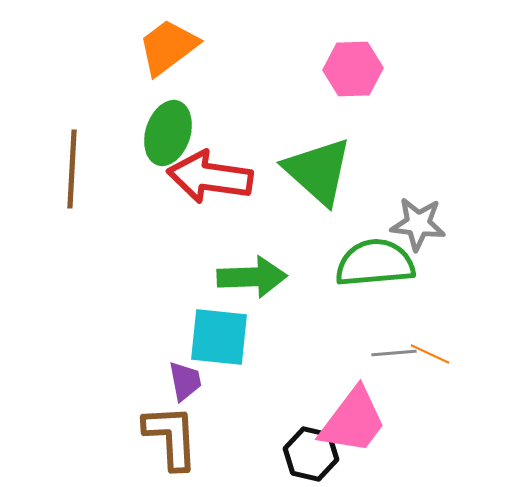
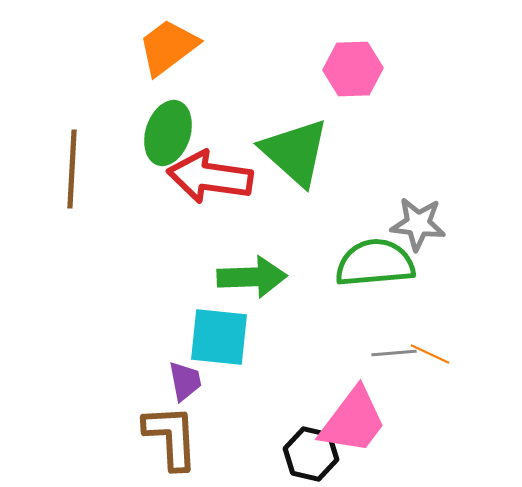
green triangle: moved 23 px left, 19 px up
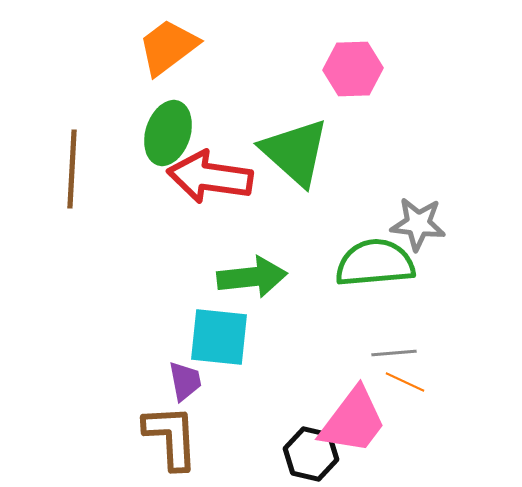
green arrow: rotated 4 degrees counterclockwise
orange line: moved 25 px left, 28 px down
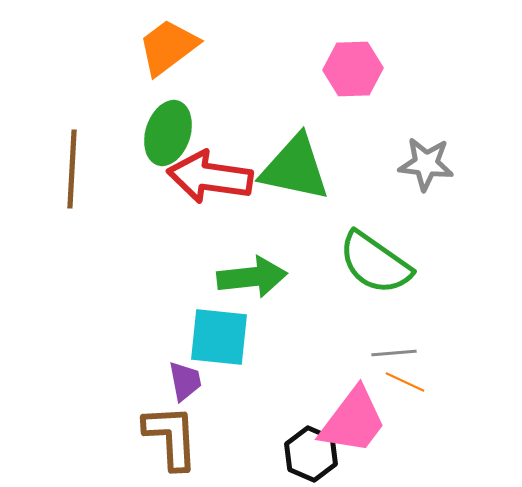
green triangle: moved 16 px down; rotated 30 degrees counterclockwise
gray star: moved 8 px right, 60 px up
green semicircle: rotated 140 degrees counterclockwise
black hexagon: rotated 10 degrees clockwise
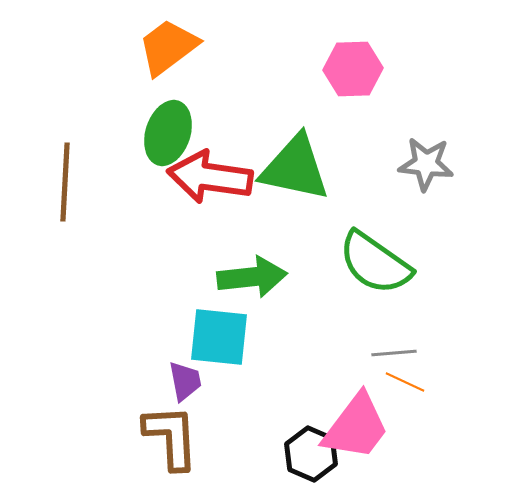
brown line: moved 7 px left, 13 px down
pink trapezoid: moved 3 px right, 6 px down
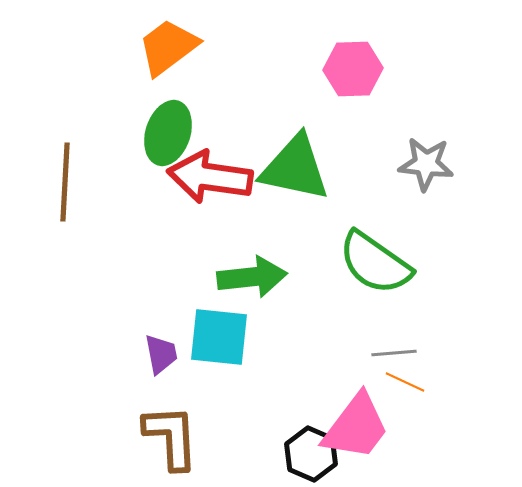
purple trapezoid: moved 24 px left, 27 px up
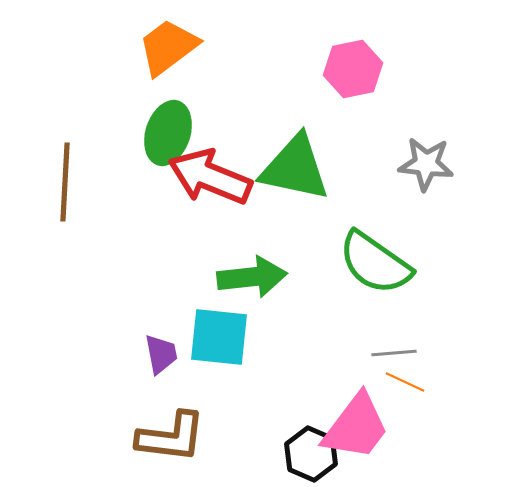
pink hexagon: rotated 10 degrees counterclockwise
red arrow: rotated 14 degrees clockwise
brown L-shape: rotated 100 degrees clockwise
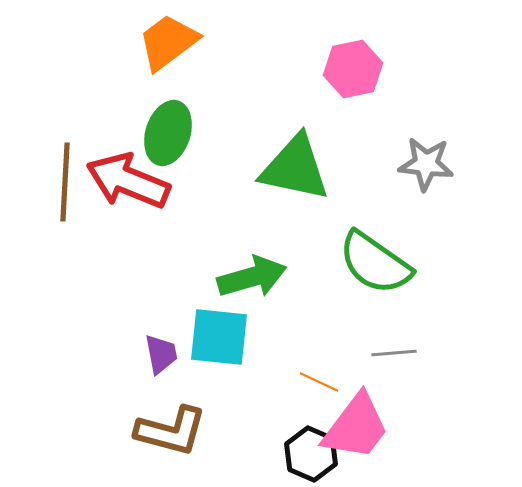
orange trapezoid: moved 5 px up
red arrow: moved 82 px left, 4 px down
green arrow: rotated 10 degrees counterclockwise
orange line: moved 86 px left
brown L-shape: moved 6 px up; rotated 8 degrees clockwise
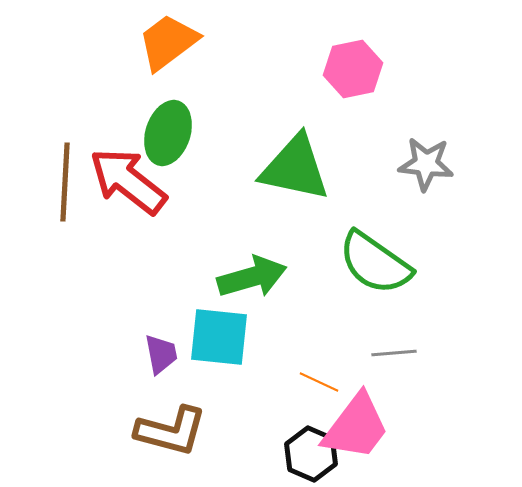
red arrow: rotated 16 degrees clockwise
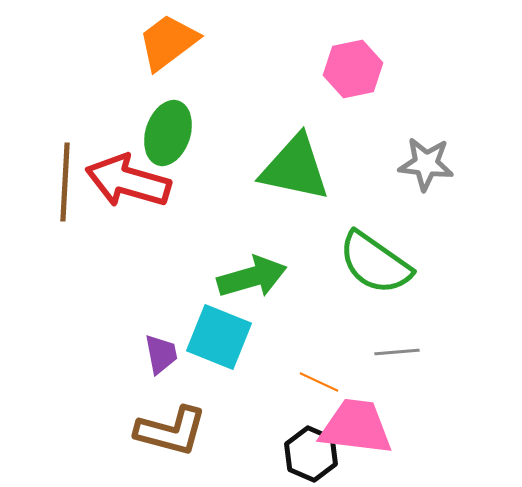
red arrow: rotated 22 degrees counterclockwise
cyan square: rotated 16 degrees clockwise
gray line: moved 3 px right, 1 px up
pink trapezoid: rotated 120 degrees counterclockwise
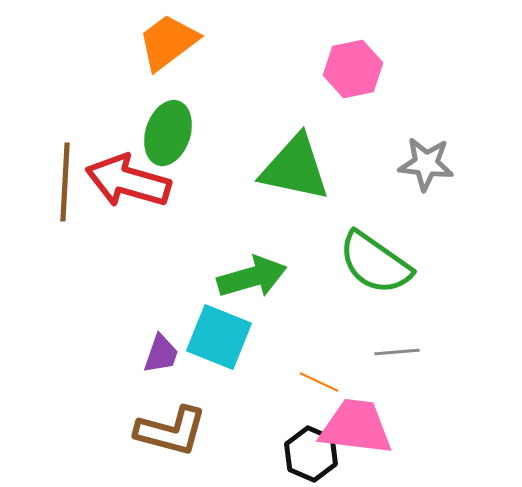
purple trapezoid: rotated 30 degrees clockwise
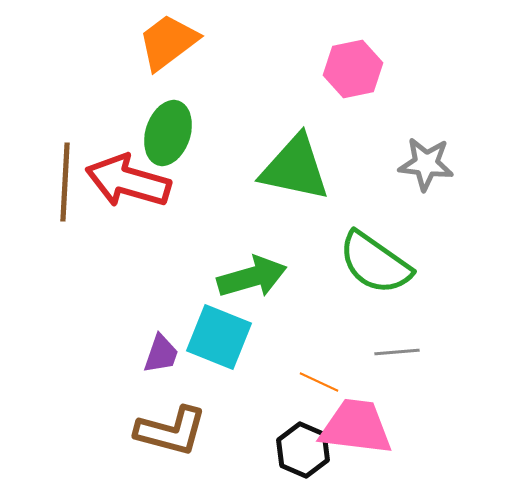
black hexagon: moved 8 px left, 4 px up
